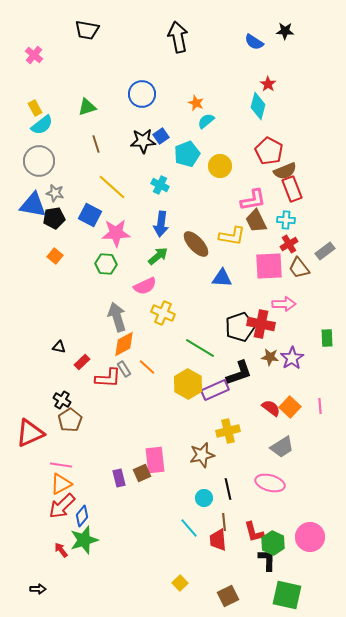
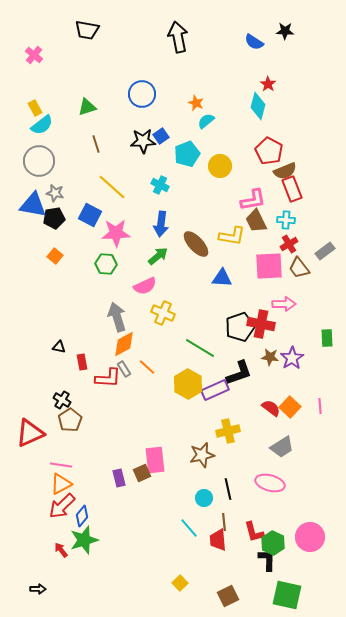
red rectangle at (82, 362): rotated 56 degrees counterclockwise
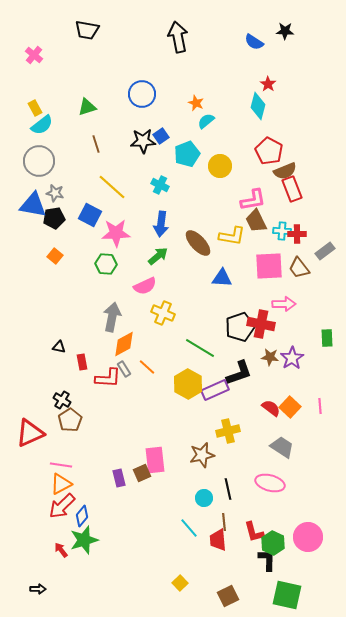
cyan cross at (286, 220): moved 4 px left, 11 px down
brown ellipse at (196, 244): moved 2 px right, 1 px up
red cross at (289, 244): moved 8 px right, 10 px up; rotated 30 degrees clockwise
gray arrow at (117, 317): moved 5 px left; rotated 28 degrees clockwise
gray trapezoid at (282, 447): rotated 115 degrees counterclockwise
pink circle at (310, 537): moved 2 px left
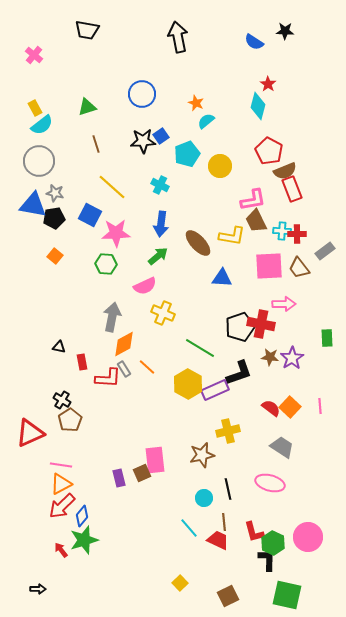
red trapezoid at (218, 540): rotated 120 degrees clockwise
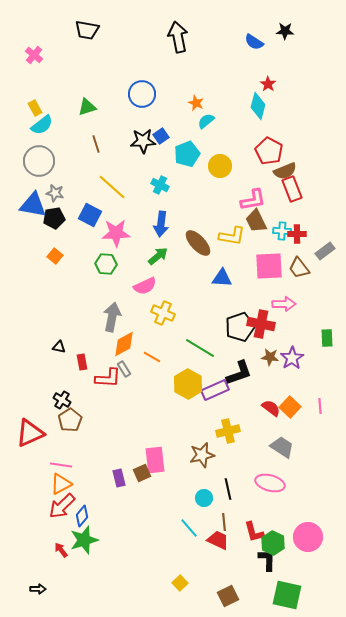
orange line at (147, 367): moved 5 px right, 10 px up; rotated 12 degrees counterclockwise
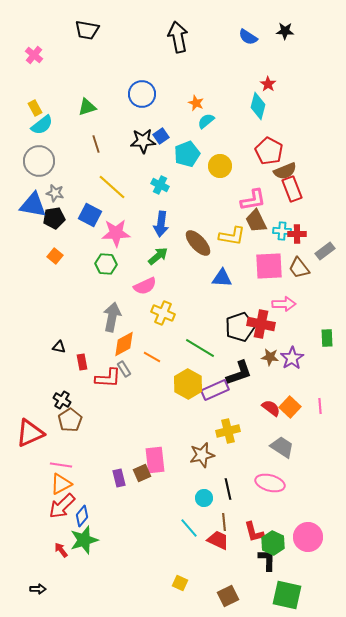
blue semicircle at (254, 42): moved 6 px left, 5 px up
yellow square at (180, 583): rotated 21 degrees counterclockwise
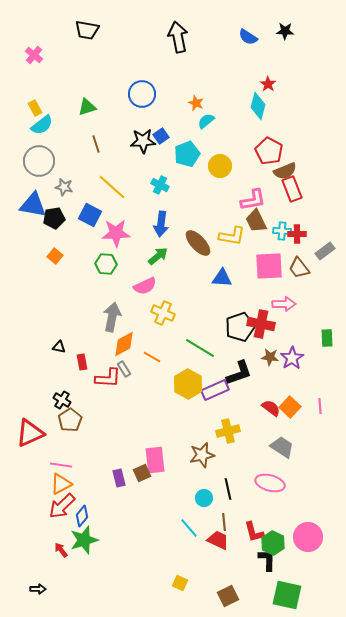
gray star at (55, 193): moved 9 px right, 6 px up
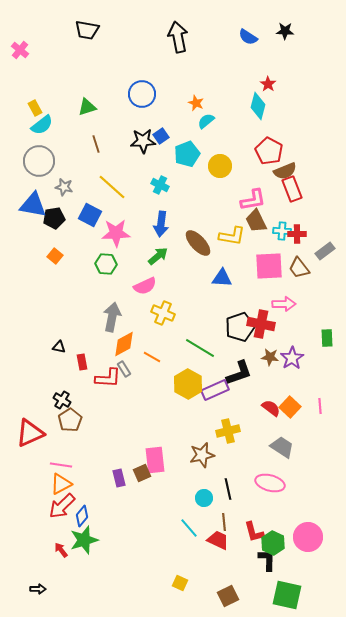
pink cross at (34, 55): moved 14 px left, 5 px up
